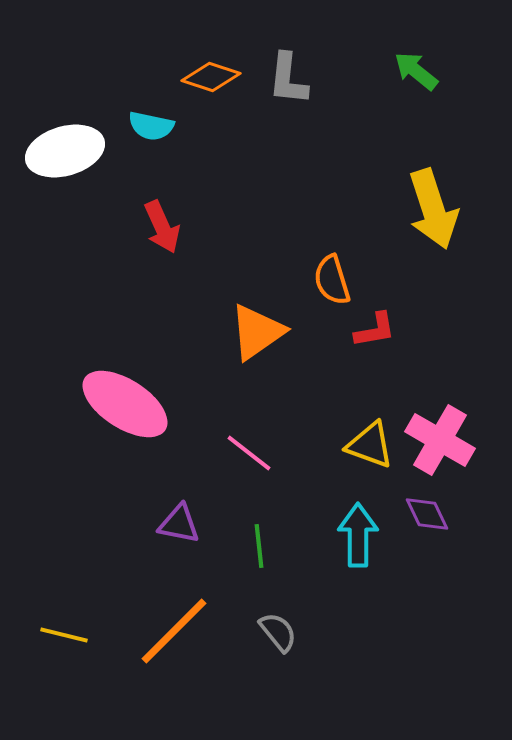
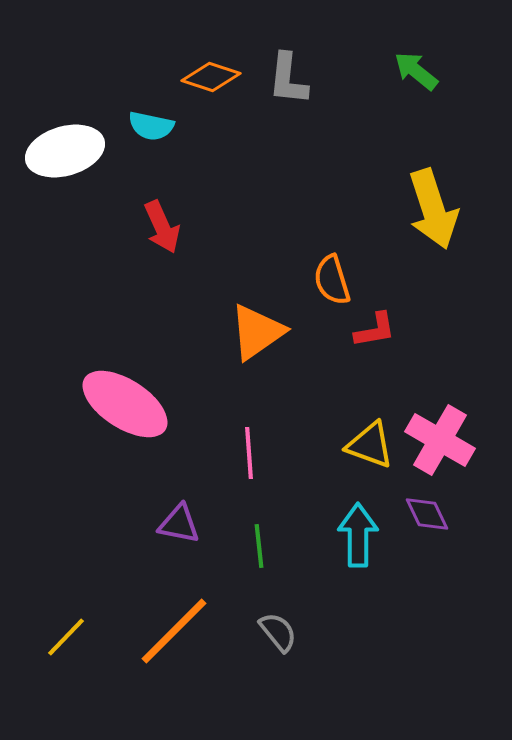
pink line: rotated 48 degrees clockwise
yellow line: moved 2 px right, 2 px down; rotated 60 degrees counterclockwise
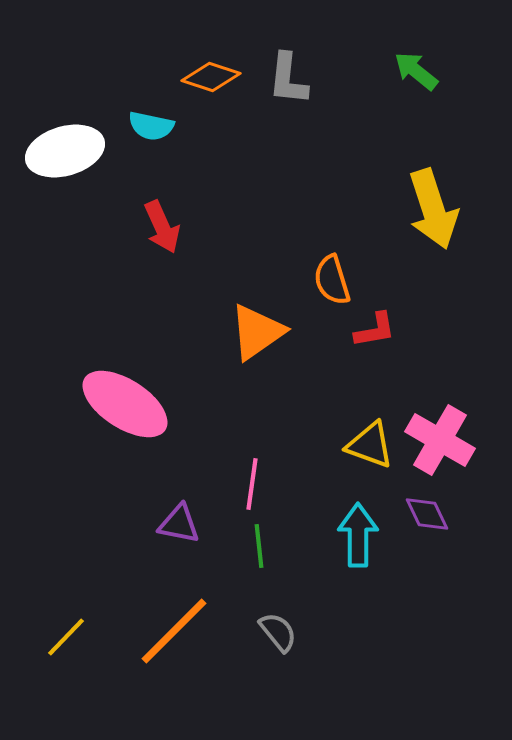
pink line: moved 3 px right, 31 px down; rotated 12 degrees clockwise
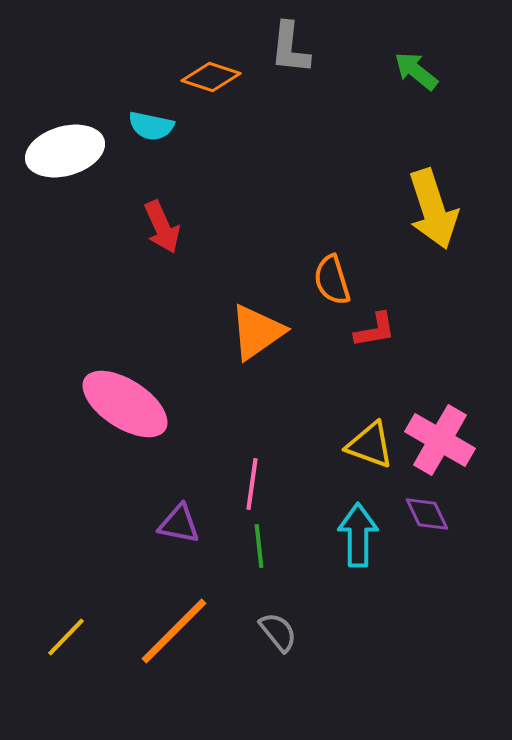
gray L-shape: moved 2 px right, 31 px up
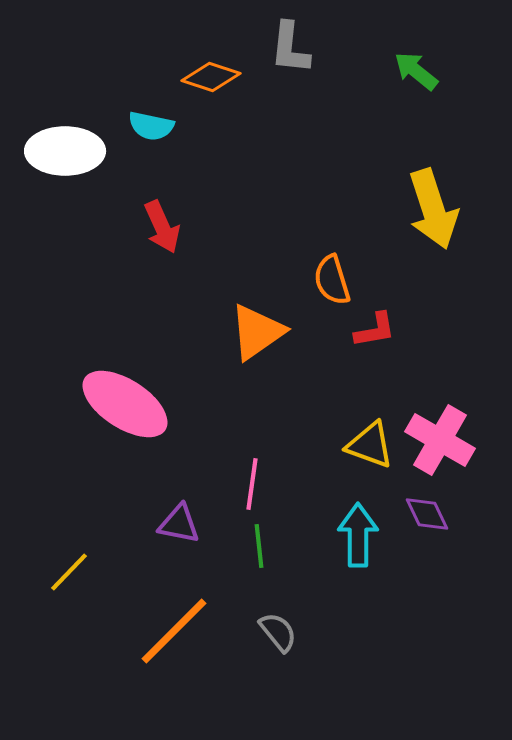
white ellipse: rotated 16 degrees clockwise
yellow line: moved 3 px right, 65 px up
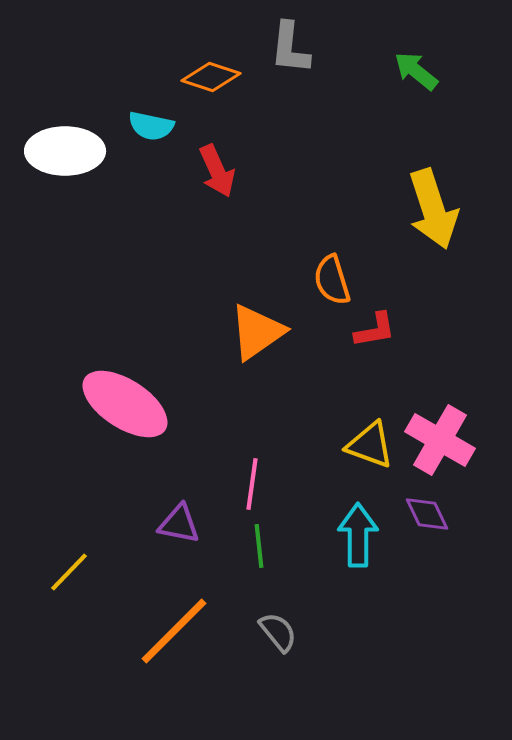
red arrow: moved 55 px right, 56 px up
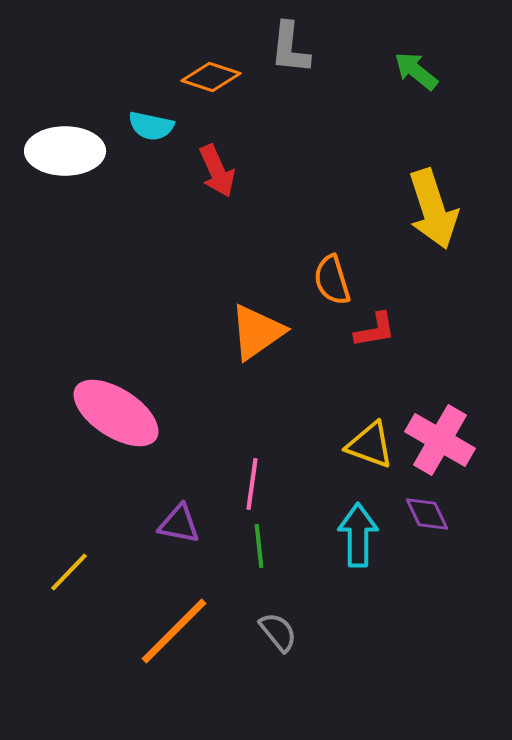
pink ellipse: moved 9 px left, 9 px down
